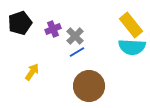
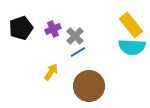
black pentagon: moved 1 px right, 5 px down
blue line: moved 1 px right
yellow arrow: moved 19 px right
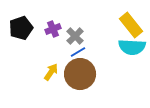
brown circle: moved 9 px left, 12 px up
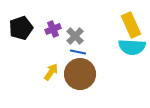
yellow rectangle: rotated 15 degrees clockwise
blue line: rotated 42 degrees clockwise
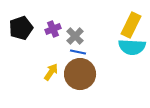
yellow rectangle: rotated 50 degrees clockwise
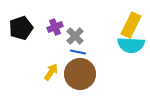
purple cross: moved 2 px right, 2 px up
cyan semicircle: moved 1 px left, 2 px up
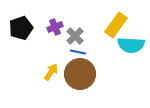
yellow rectangle: moved 15 px left; rotated 10 degrees clockwise
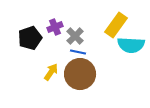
black pentagon: moved 9 px right, 10 px down
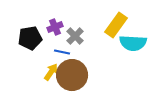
black pentagon: rotated 10 degrees clockwise
cyan semicircle: moved 2 px right, 2 px up
blue line: moved 16 px left
brown circle: moved 8 px left, 1 px down
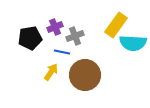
gray cross: rotated 24 degrees clockwise
brown circle: moved 13 px right
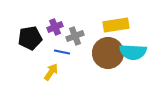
yellow rectangle: rotated 45 degrees clockwise
cyan semicircle: moved 9 px down
brown circle: moved 23 px right, 22 px up
